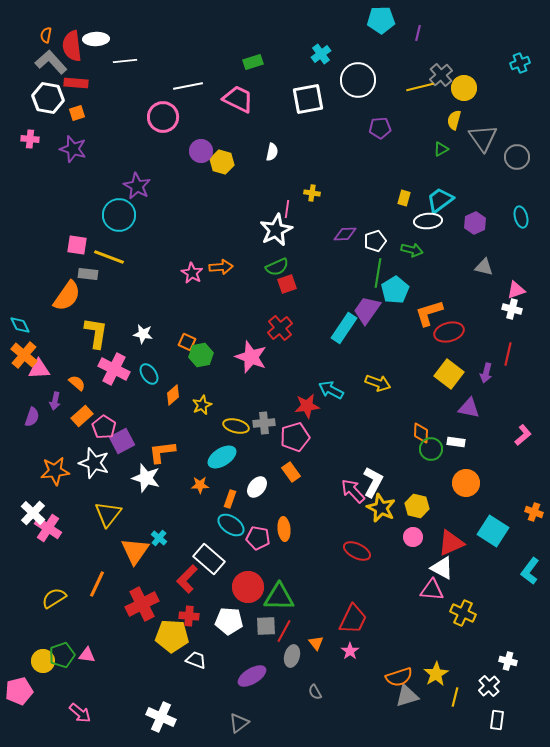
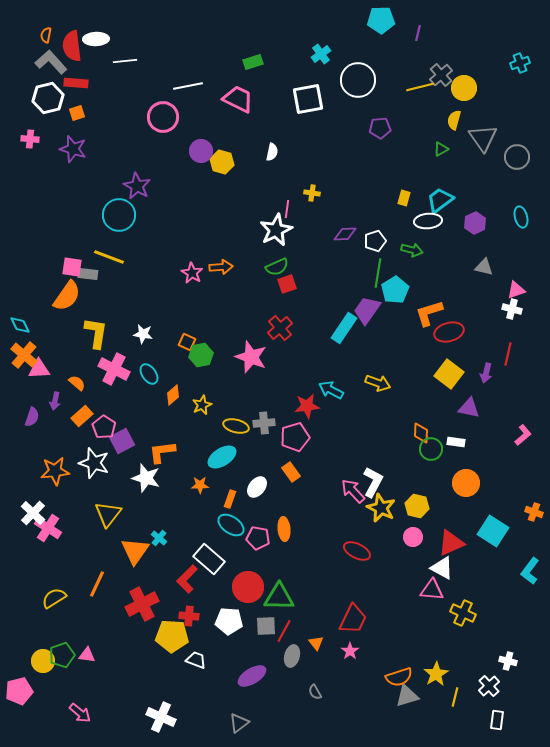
white hexagon at (48, 98): rotated 24 degrees counterclockwise
pink square at (77, 245): moved 5 px left, 22 px down
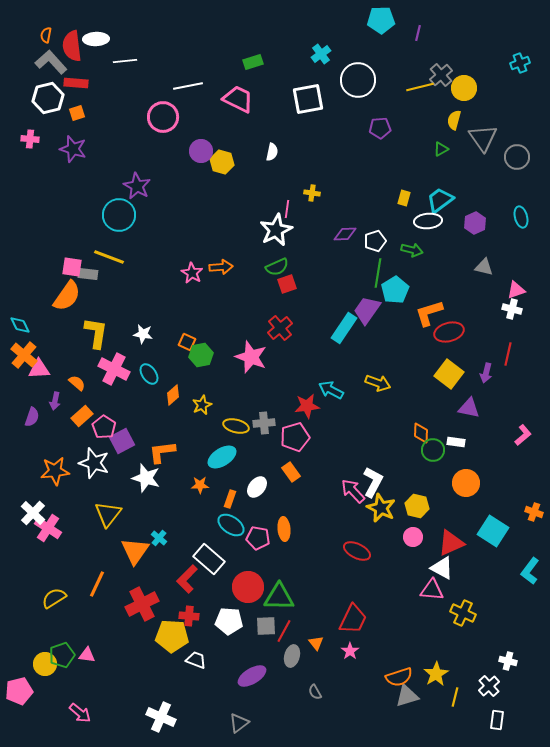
green circle at (431, 449): moved 2 px right, 1 px down
yellow circle at (43, 661): moved 2 px right, 3 px down
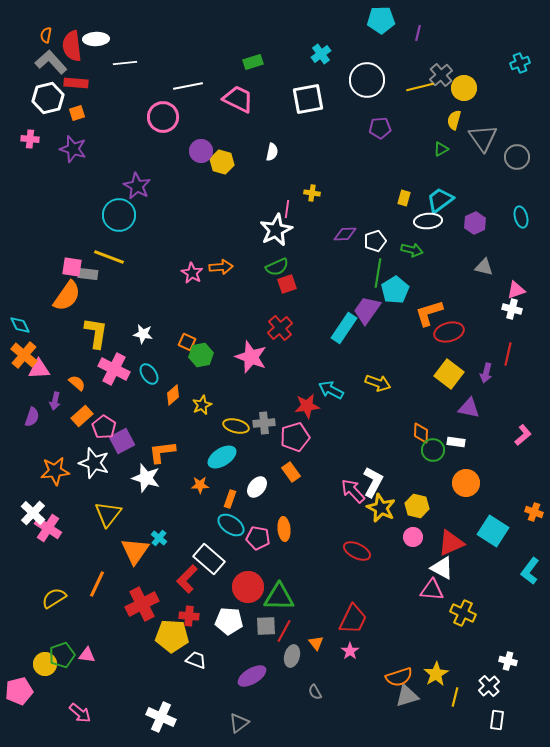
white line at (125, 61): moved 2 px down
white circle at (358, 80): moved 9 px right
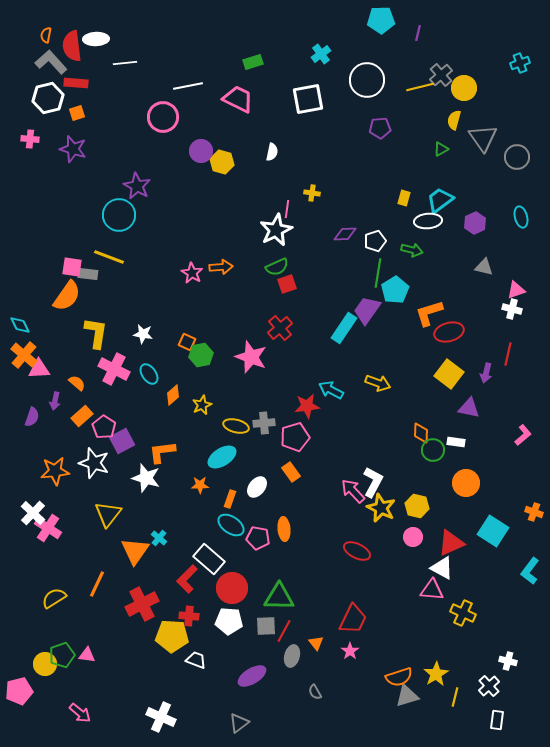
red circle at (248, 587): moved 16 px left, 1 px down
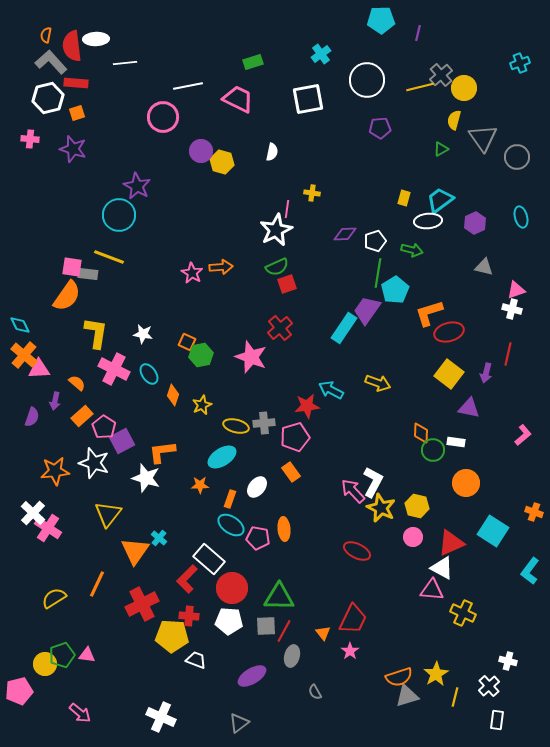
orange diamond at (173, 395): rotated 30 degrees counterclockwise
orange triangle at (316, 643): moved 7 px right, 10 px up
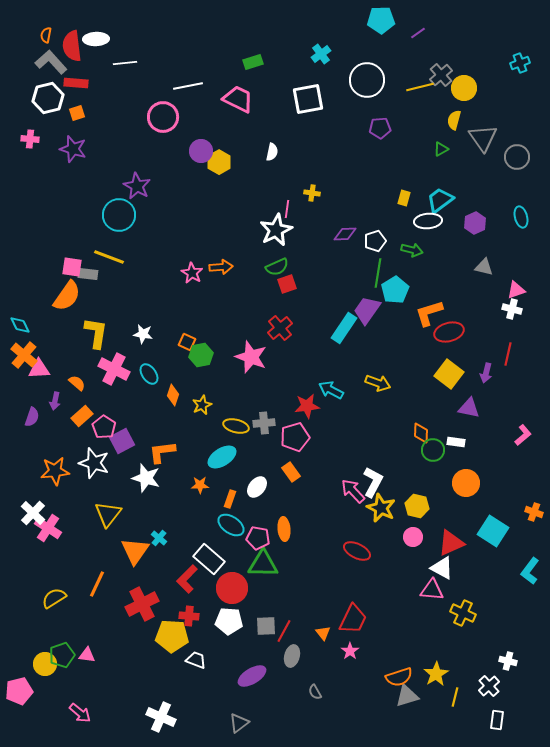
purple line at (418, 33): rotated 42 degrees clockwise
yellow hexagon at (222, 162): moved 3 px left; rotated 15 degrees clockwise
green triangle at (279, 597): moved 16 px left, 33 px up
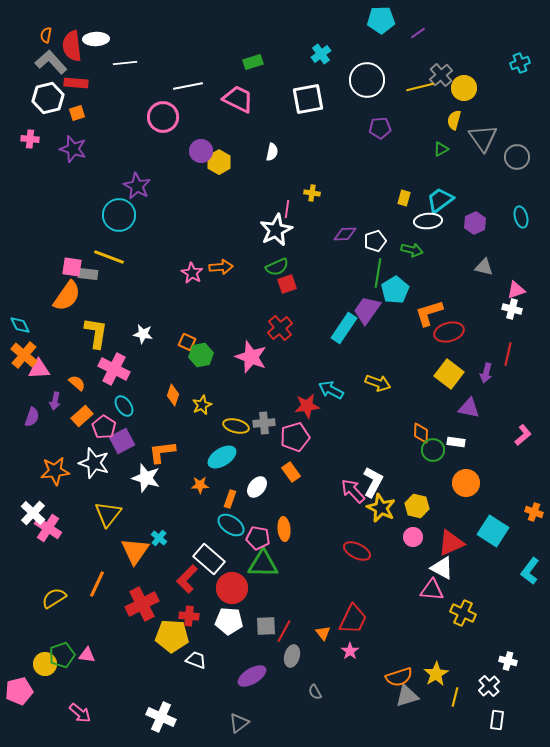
cyan ellipse at (149, 374): moved 25 px left, 32 px down
